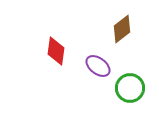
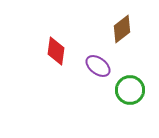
green circle: moved 2 px down
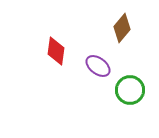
brown diamond: moved 1 px up; rotated 12 degrees counterclockwise
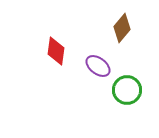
green circle: moved 3 px left
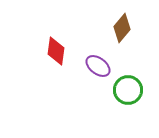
green circle: moved 1 px right
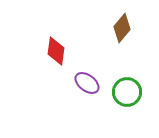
purple ellipse: moved 11 px left, 17 px down
green circle: moved 1 px left, 2 px down
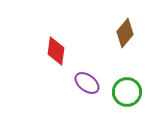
brown diamond: moved 3 px right, 5 px down
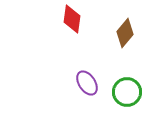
red diamond: moved 16 px right, 32 px up
purple ellipse: rotated 20 degrees clockwise
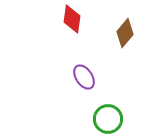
purple ellipse: moved 3 px left, 6 px up
green circle: moved 19 px left, 27 px down
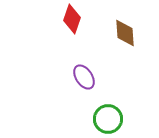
red diamond: rotated 12 degrees clockwise
brown diamond: rotated 44 degrees counterclockwise
